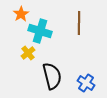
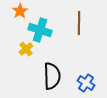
orange star: moved 1 px left, 3 px up
cyan cross: moved 1 px up
yellow cross: moved 2 px left, 4 px up
black semicircle: rotated 12 degrees clockwise
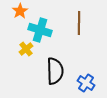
black semicircle: moved 3 px right, 5 px up
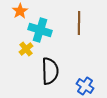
black semicircle: moved 5 px left
blue cross: moved 1 px left, 3 px down
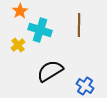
brown line: moved 2 px down
yellow cross: moved 8 px left, 4 px up
black semicircle: rotated 120 degrees counterclockwise
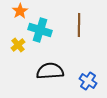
black semicircle: rotated 28 degrees clockwise
blue cross: moved 3 px right, 5 px up
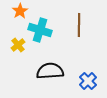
blue cross: rotated 12 degrees clockwise
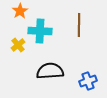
cyan cross: moved 1 px down; rotated 15 degrees counterclockwise
blue cross: rotated 24 degrees clockwise
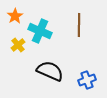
orange star: moved 5 px left, 5 px down
cyan cross: rotated 20 degrees clockwise
black semicircle: rotated 28 degrees clockwise
blue cross: moved 1 px left, 1 px up
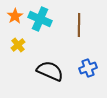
cyan cross: moved 12 px up
blue cross: moved 1 px right, 12 px up
